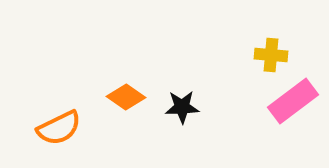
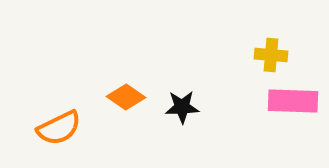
pink rectangle: rotated 39 degrees clockwise
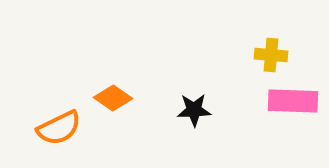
orange diamond: moved 13 px left, 1 px down
black star: moved 12 px right, 3 px down
